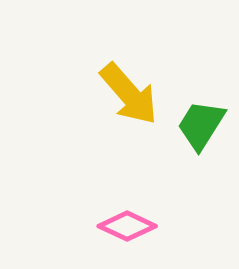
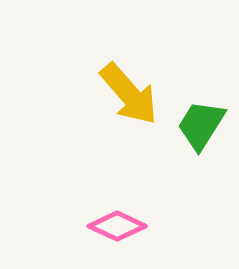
pink diamond: moved 10 px left
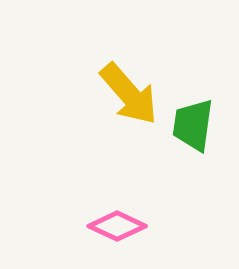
green trapezoid: moved 8 px left; rotated 24 degrees counterclockwise
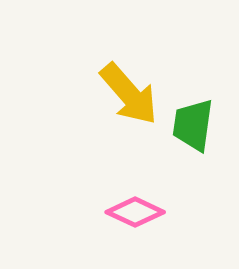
pink diamond: moved 18 px right, 14 px up
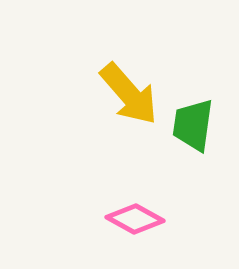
pink diamond: moved 7 px down; rotated 4 degrees clockwise
